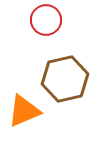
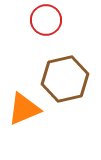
orange triangle: moved 2 px up
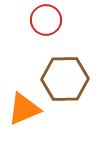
brown hexagon: rotated 12 degrees clockwise
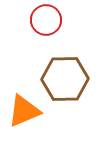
orange triangle: moved 2 px down
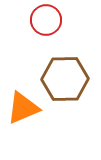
orange triangle: moved 1 px left, 3 px up
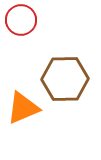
red circle: moved 25 px left
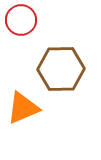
brown hexagon: moved 4 px left, 10 px up
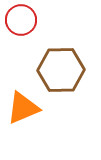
brown hexagon: moved 1 px down
